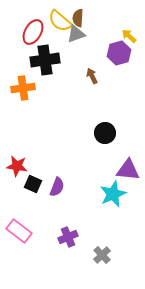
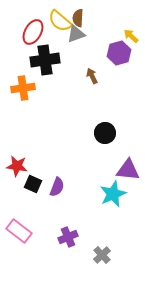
yellow arrow: moved 2 px right
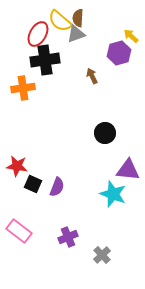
red ellipse: moved 5 px right, 2 px down
cyan star: rotated 28 degrees counterclockwise
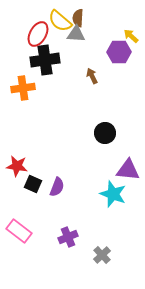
gray triangle: rotated 24 degrees clockwise
purple hexagon: moved 1 px up; rotated 15 degrees clockwise
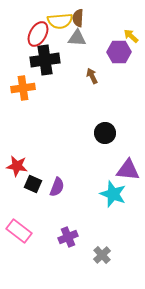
yellow semicircle: rotated 45 degrees counterclockwise
gray triangle: moved 1 px right, 4 px down
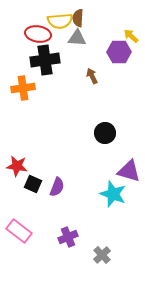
red ellipse: rotated 70 degrees clockwise
purple triangle: moved 1 px right, 1 px down; rotated 10 degrees clockwise
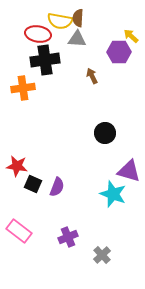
yellow semicircle: rotated 15 degrees clockwise
gray triangle: moved 1 px down
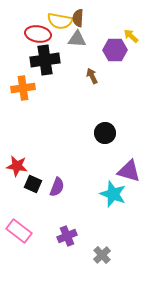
purple hexagon: moved 4 px left, 2 px up
purple cross: moved 1 px left, 1 px up
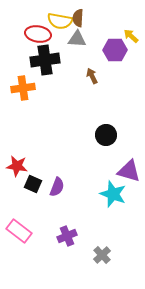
black circle: moved 1 px right, 2 px down
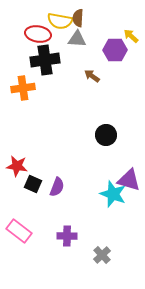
brown arrow: rotated 28 degrees counterclockwise
purple triangle: moved 9 px down
purple cross: rotated 24 degrees clockwise
